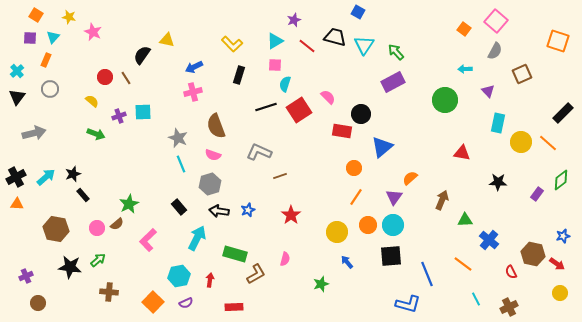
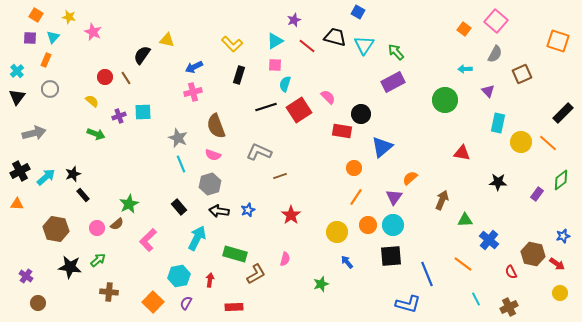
gray semicircle at (495, 51): moved 3 px down
black cross at (16, 177): moved 4 px right, 6 px up
purple cross at (26, 276): rotated 32 degrees counterclockwise
purple semicircle at (186, 303): rotated 144 degrees clockwise
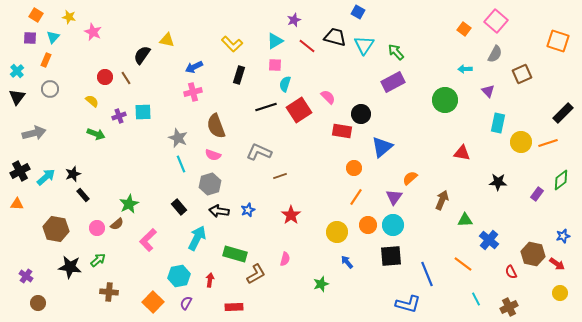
orange line at (548, 143): rotated 60 degrees counterclockwise
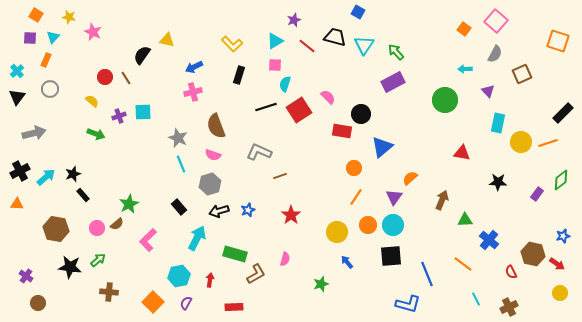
black arrow at (219, 211): rotated 24 degrees counterclockwise
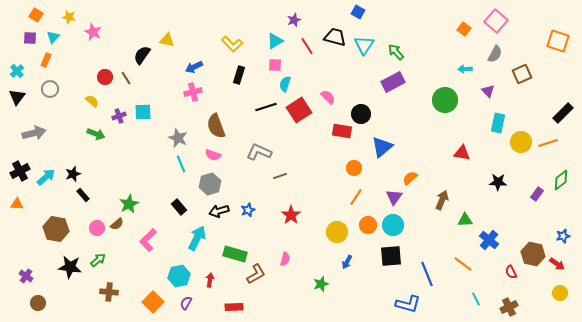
red line at (307, 46): rotated 18 degrees clockwise
blue arrow at (347, 262): rotated 112 degrees counterclockwise
